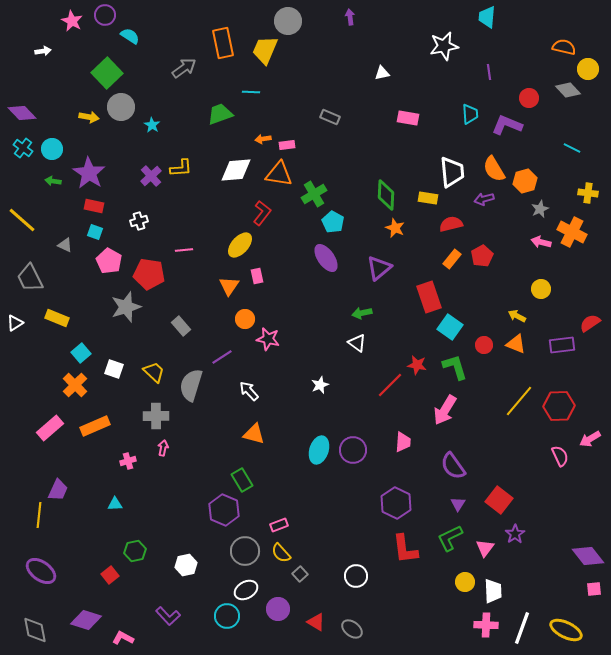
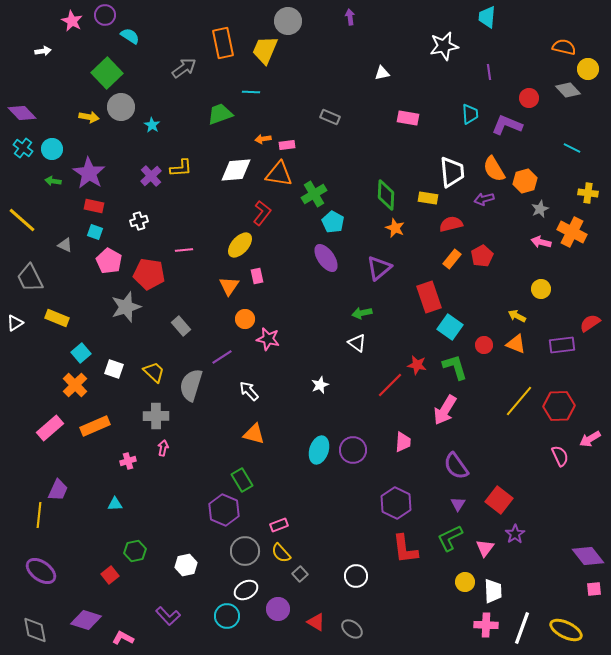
purple semicircle at (453, 466): moved 3 px right
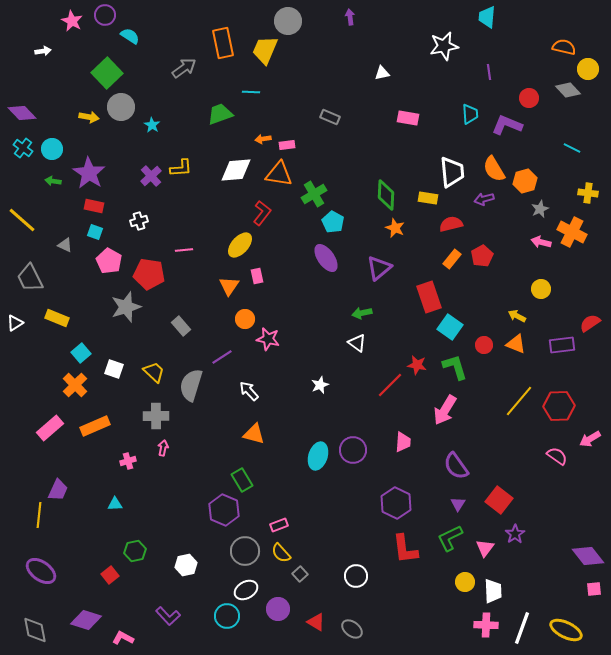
cyan ellipse at (319, 450): moved 1 px left, 6 px down
pink semicircle at (560, 456): moved 3 px left; rotated 30 degrees counterclockwise
